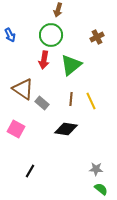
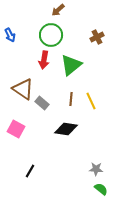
brown arrow: rotated 32 degrees clockwise
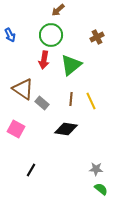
black line: moved 1 px right, 1 px up
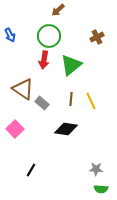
green circle: moved 2 px left, 1 px down
pink square: moved 1 px left; rotated 18 degrees clockwise
green semicircle: rotated 144 degrees clockwise
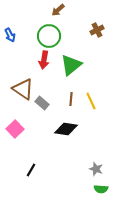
brown cross: moved 7 px up
gray star: rotated 16 degrees clockwise
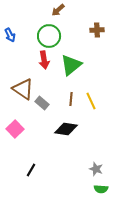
brown cross: rotated 24 degrees clockwise
red arrow: rotated 18 degrees counterclockwise
